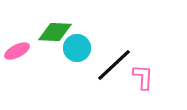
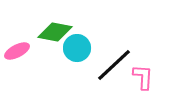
green diamond: rotated 8 degrees clockwise
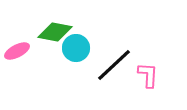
cyan circle: moved 1 px left
pink L-shape: moved 5 px right, 2 px up
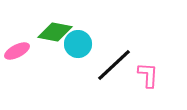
cyan circle: moved 2 px right, 4 px up
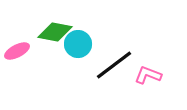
black line: rotated 6 degrees clockwise
pink L-shape: rotated 72 degrees counterclockwise
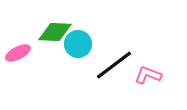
green diamond: rotated 8 degrees counterclockwise
pink ellipse: moved 1 px right, 2 px down
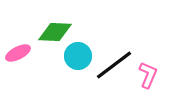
cyan circle: moved 12 px down
pink L-shape: rotated 92 degrees clockwise
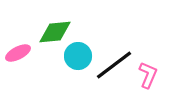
green diamond: rotated 8 degrees counterclockwise
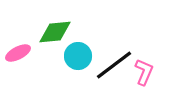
pink L-shape: moved 4 px left, 3 px up
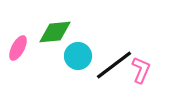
pink ellipse: moved 5 px up; rotated 35 degrees counterclockwise
pink L-shape: moved 3 px left, 2 px up
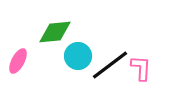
pink ellipse: moved 13 px down
black line: moved 4 px left
pink L-shape: moved 2 px up; rotated 20 degrees counterclockwise
